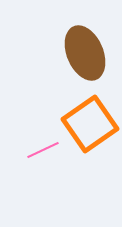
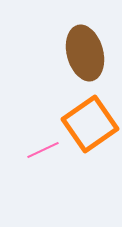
brown ellipse: rotated 8 degrees clockwise
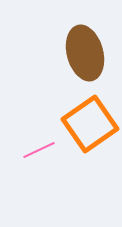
pink line: moved 4 px left
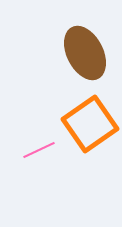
brown ellipse: rotated 12 degrees counterclockwise
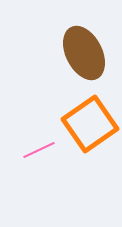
brown ellipse: moved 1 px left
